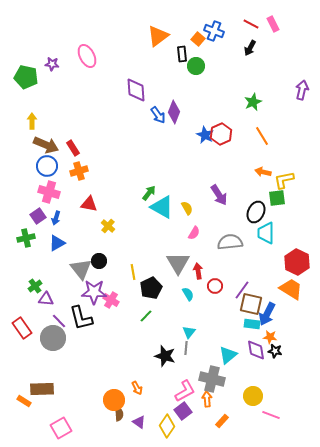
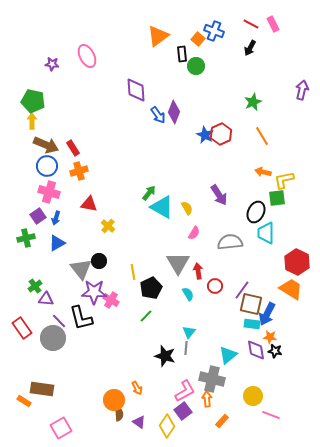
green pentagon at (26, 77): moved 7 px right, 24 px down
brown rectangle at (42, 389): rotated 10 degrees clockwise
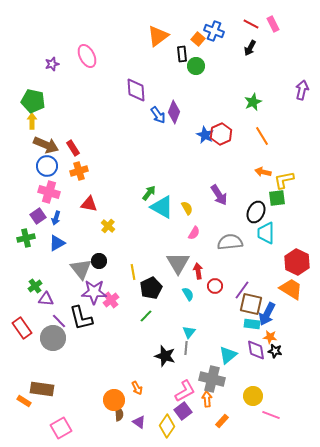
purple star at (52, 64): rotated 24 degrees counterclockwise
pink cross at (111, 300): rotated 21 degrees clockwise
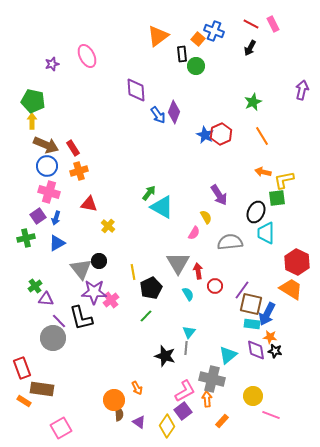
yellow semicircle at (187, 208): moved 19 px right, 9 px down
red rectangle at (22, 328): moved 40 px down; rotated 15 degrees clockwise
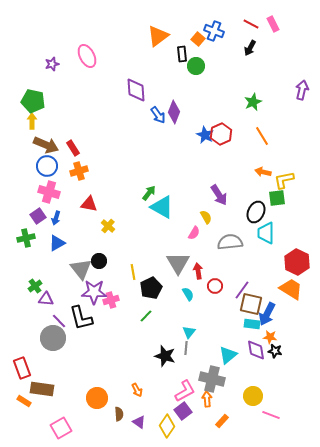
pink cross at (111, 300): rotated 21 degrees clockwise
orange arrow at (137, 388): moved 2 px down
orange circle at (114, 400): moved 17 px left, 2 px up
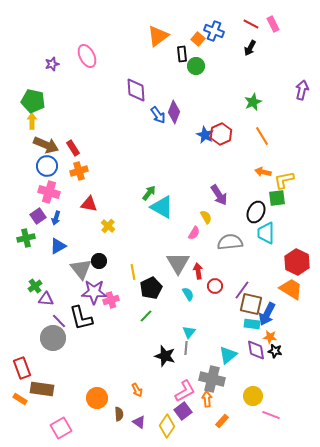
blue triangle at (57, 243): moved 1 px right, 3 px down
orange rectangle at (24, 401): moved 4 px left, 2 px up
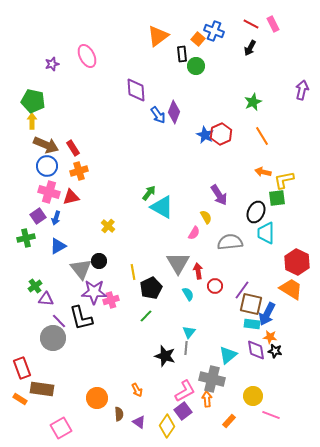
red triangle at (89, 204): moved 18 px left, 7 px up; rotated 24 degrees counterclockwise
orange rectangle at (222, 421): moved 7 px right
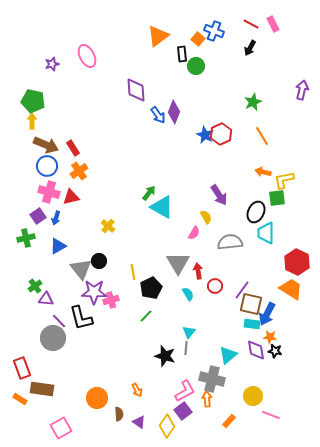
orange cross at (79, 171): rotated 18 degrees counterclockwise
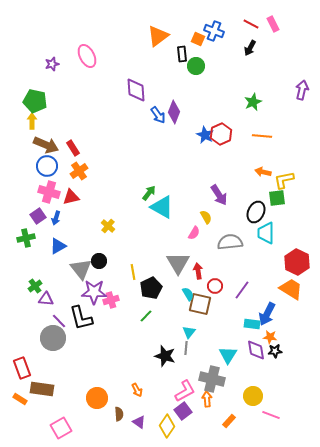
orange square at (198, 39): rotated 16 degrees counterclockwise
green pentagon at (33, 101): moved 2 px right
orange line at (262, 136): rotated 54 degrees counterclockwise
brown square at (251, 304): moved 51 px left
black star at (275, 351): rotated 16 degrees counterclockwise
cyan triangle at (228, 355): rotated 18 degrees counterclockwise
